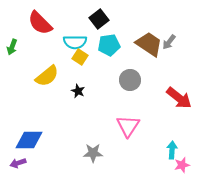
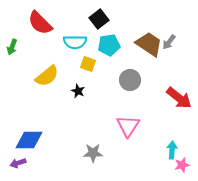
yellow square: moved 8 px right, 7 px down; rotated 14 degrees counterclockwise
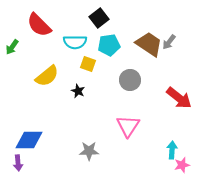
black square: moved 1 px up
red semicircle: moved 1 px left, 2 px down
green arrow: rotated 14 degrees clockwise
gray star: moved 4 px left, 2 px up
purple arrow: rotated 77 degrees counterclockwise
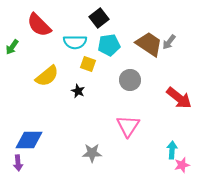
gray star: moved 3 px right, 2 px down
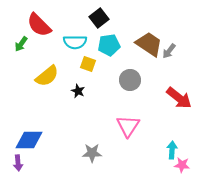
gray arrow: moved 9 px down
green arrow: moved 9 px right, 3 px up
pink star: rotated 21 degrees clockwise
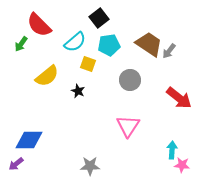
cyan semicircle: rotated 40 degrees counterclockwise
gray star: moved 2 px left, 13 px down
purple arrow: moved 2 px left, 1 px down; rotated 56 degrees clockwise
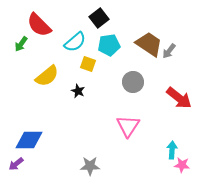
gray circle: moved 3 px right, 2 px down
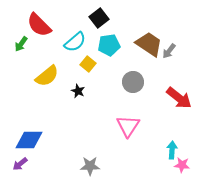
yellow square: rotated 21 degrees clockwise
purple arrow: moved 4 px right
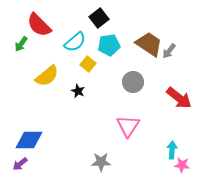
gray star: moved 11 px right, 4 px up
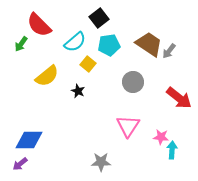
pink star: moved 21 px left, 28 px up
